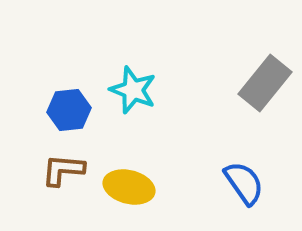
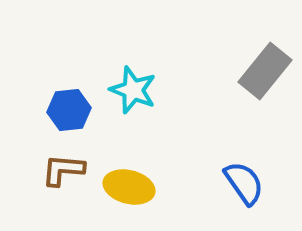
gray rectangle: moved 12 px up
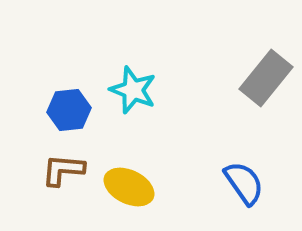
gray rectangle: moved 1 px right, 7 px down
yellow ellipse: rotated 12 degrees clockwise
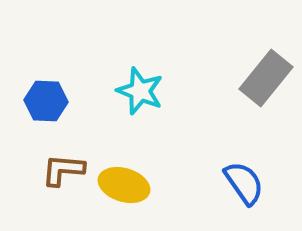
cyan star: moved 7 px right, 1 px down
blue hexagon: moved 23 px left, 9 px up; rotated 9 degrees clockwise
yellow ellipse: moved 5 px left, 2 px up; rotated 9 degrees counterclockwise
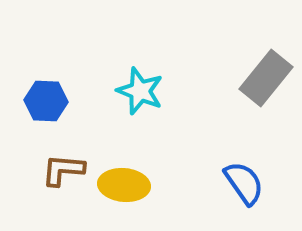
yellow ellipse: rotated 12 degrees counterclockwise
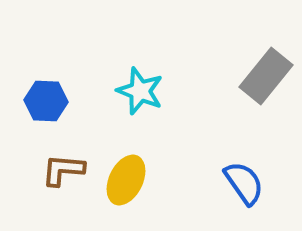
gray rectangle: moved 2 px up
yellow ellipse: moved 2 px right, 5 px up; rotated 69 degrees counterclockwise
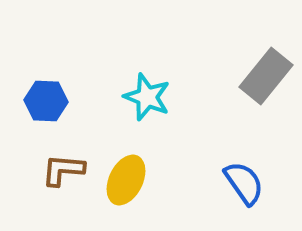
cyan star: moved 7 px right, 6 px down
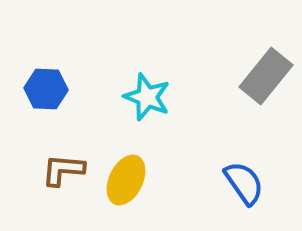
blue hexagon: moved 12 px up
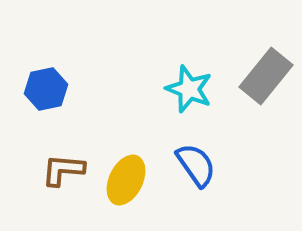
blue hexagon: rotated 15 degrees counterclockwise
cyan star: moved 42 px right, 8 px up
blue semicircle: moved 48 px left, 18 px up
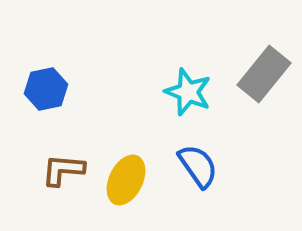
gray rectangle: moved 2 px left, 2 px up
cyan star: moved 1 px left, 3 px down
blue semicircle: moved 2 px right, 1 px down
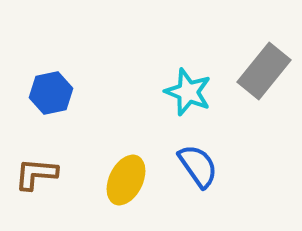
gray rectangle: moved 3 px up
blue hexagon: moved 5 px right, 4 px down
brown L-shape: moved 27 px left, 4 px down
